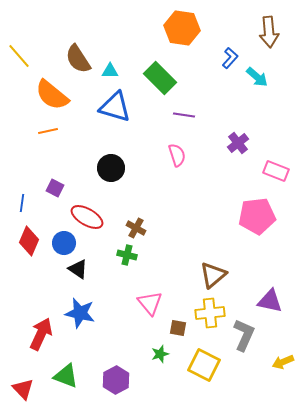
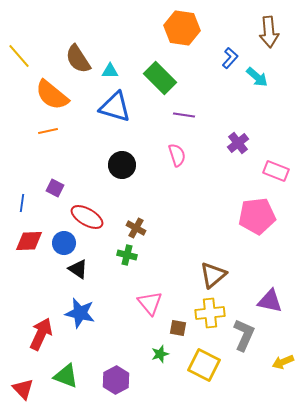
black circle: moved 11 px right, 3 px up
red diamond: rotated 64 degrees clockwise
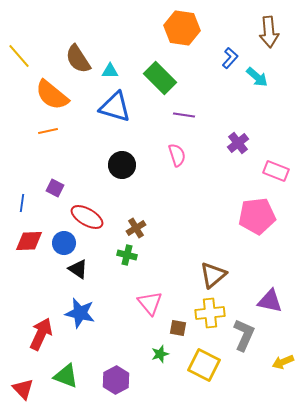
brown cross: rotated 30 degrees clockwise
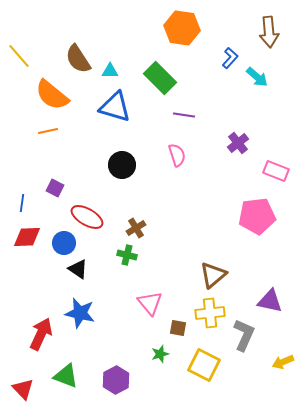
red diamond: moved 2 px left, 4 px up
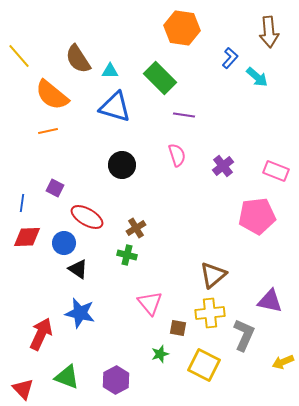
purple cross: moved 15 px left, 23 px down
green triangle: moved 1 px right, 1 px down
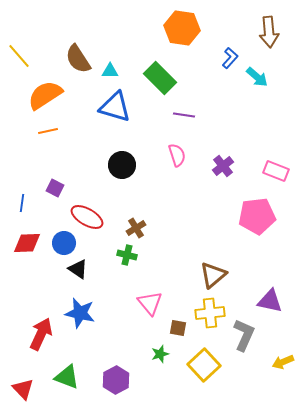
orange semicircle: moved 7 px left; rotated 108 degrees clockwise
red diamond: moved 6 px down
yellow square: rotated 20 degrees clockwise
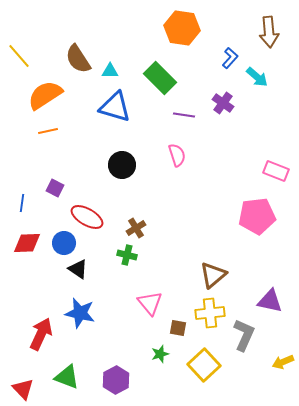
purple cross: moved 63 px up; rotated 15 degrees counterclockwise
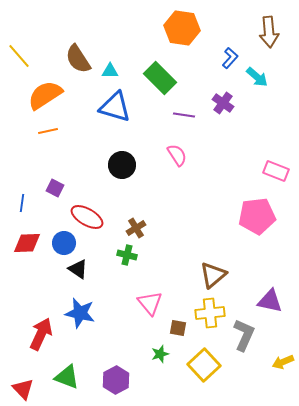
pink semicircle: rotated 15 degrees counterclockwise
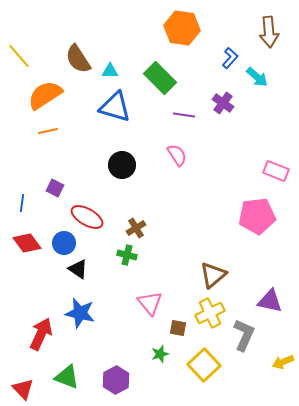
red diamond: rotated 56 degrees clockwise
yellow cross: rotated 20 degrees counterclockwise
